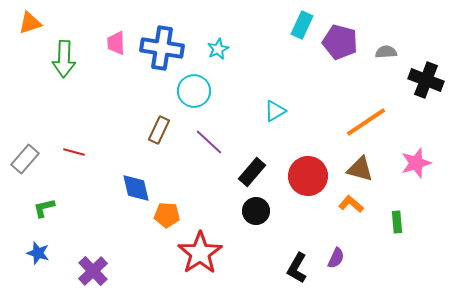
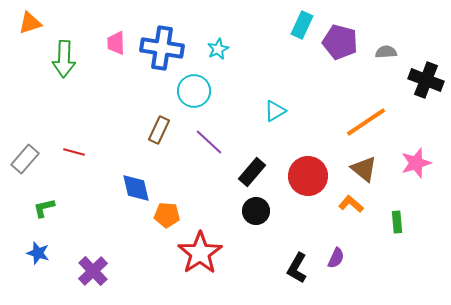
brown triangle: moved 4 px right; rotated 24 degrees clockwise
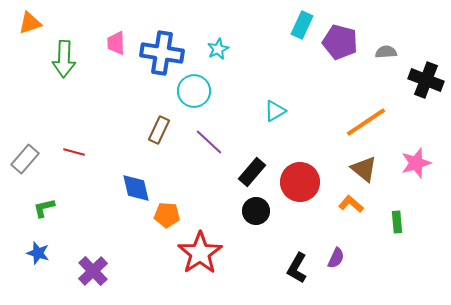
blue cross: moved 5 px down
red circle: moved 8 px left, 6 px down
